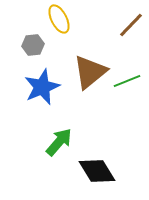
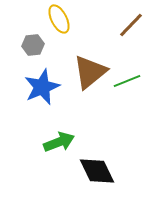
green arrow: rotated 28 degrees clockwise
black diamond: rotated 6 degrees clockwise
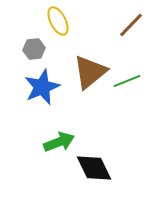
yellow ellipse: moved 1 px left, 2 px down
gray hexagon: moved 1 px right, 4 px down
black diamond: moved 3 px left, 3 px up
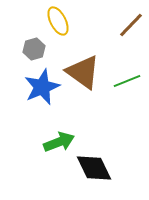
gray hexagon: rotated 10 degrees counterclockwise
brown triangle: moved 7 px left; rotated 45 degrees counterclockwise
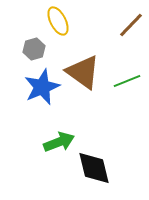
black diamond: rotated 12 degrees clockwise
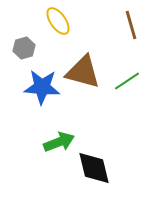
yellow ellipse: rotated 8 degrees counterclockwise
brown line: rotated 60 degrees counterclockwise
gray hexagon: moved 10 px left, 1 px up
brown triangle: rotated 21 degrees counterclockwise
green line: rotated 12 degrees counterclockwise
blue star: rotated 27 degrees clockwise
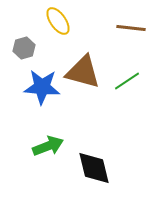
brown line: moved 3 px down; rotated 68 degrees counterclockwise
green arrow: moved 11 px left, 4 px down
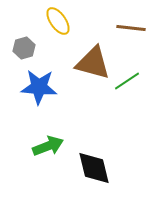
brown triangle: moved 10 px right, 9 px up
blue star: moved 3 px left
